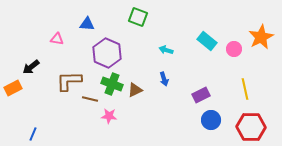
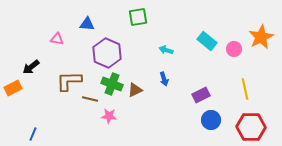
green square: rotated 30 degrees counterclockwise
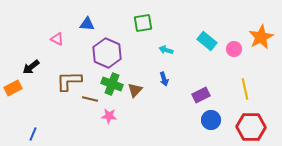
green square: moved 5 px right, 6 px down
pink triangle: rotated 16 degrees clockwise
brown triangle: rotated 21 degrees counterclockwise
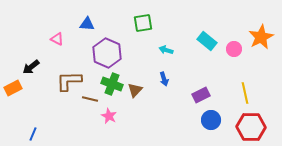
yellow line: moved 4 px down
pink star: rotated 21 degrees clockwise
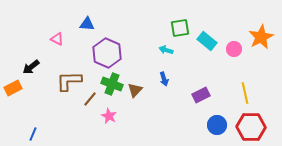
green square: moved 37 px right, 5 px down
brown line: rotated 63 degrees counterclockwise
blue circle: moved 6 px right, 5 px down
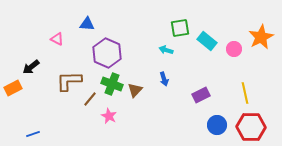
blue line: rotated 48 degrees clockwise
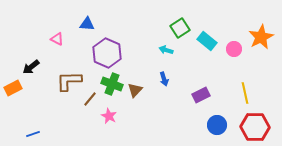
green square: rotated 24 degrees counterclockwise
red hexagon: moved 4 px right
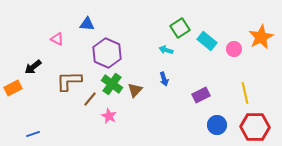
black arrow: moved 2 px right
green cross: rotated 15 degrees clockwise
